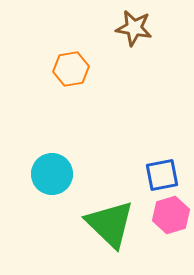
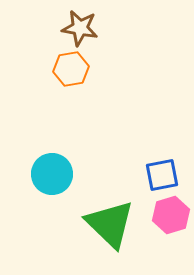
brown star: moved 54 px left
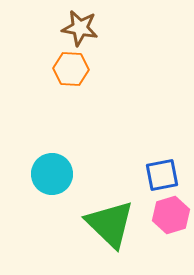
orange hexagon: rotated 12 degrees clockwise
